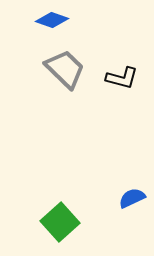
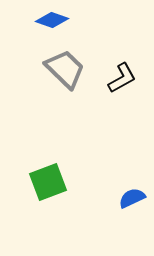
black L-shape: rotated 44 degrees counterclockwise
green square: moved 12 px left, 40 px up; rotated 21 degrees clockwise
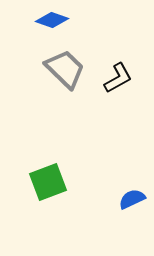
black L-shape: moved 4 px left
blue semicircle: moved 1 px down
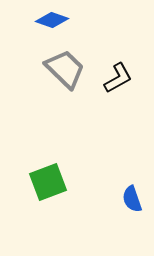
blue semicircle: rotated 84 degrees counterclockwise
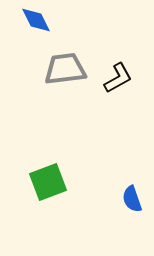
blue diamond: moved 16 px left; rotated 44 degrees clockwise
gray trapezoid: rotated 51 degrees counterclockwise
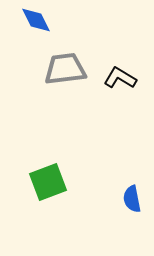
black L-shape: moved 2 px right; rotated 120 degrees counterclockwise
blue semicircle: rotated 8 degrees clockwise
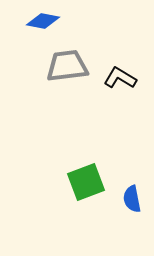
blue diamond: moved 7 px right, 1 px down; rotated 52 degrees counterclockwise
gray trapezoid: moved 2 px right, 3 px up
green square: moved 38 px right
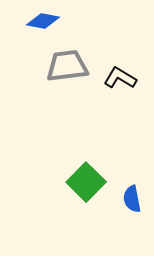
green square: rotated 24 degrees counterclockwise
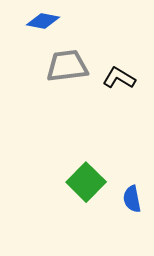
black L-shape: moved 1 px left
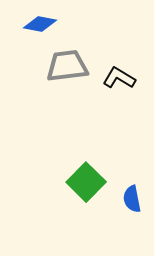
blue diamond: moved 3 px left, 3 px down
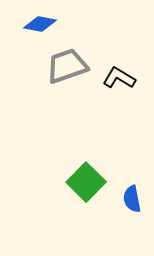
gray trapezoid: rotated 12 degrees counterclockwise
